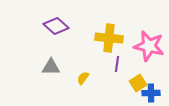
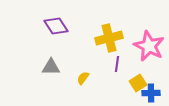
purple diamond: rotated 15 degrees clockwise
yellow cross: rotated 20 degrees counterclockwise
pink star: rotated 12 degrees clockwise
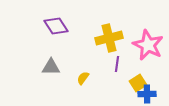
pink star: moved 1 px left, 1 px up
blue cross: moved 4 px left, 1 px down
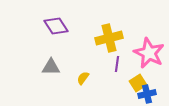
pink star: moved 1 px right, 8 px down
blue cross: rotated 12 degrees counterclockwise
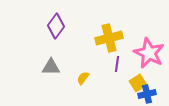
purple diamond: rotated 70 degrees clockwise
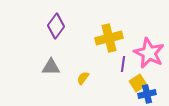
purple line: moved 6 px right
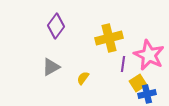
pink star: moved 2 px down
gray triangle: rotated 30 degrees counterclockwise
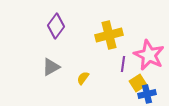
yellow cross: moved 3 px up
